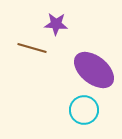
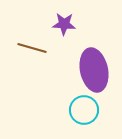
purple star: moved 8 px right
purple ellipse: rotated 39 degrees clockwise
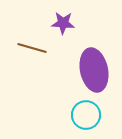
purple star: moved 1 px left, 1 px up
cyan circle: moved 2 px right, 5 px down
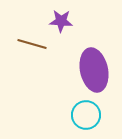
purple star: moved 2 px left, 2 px up
brown line: moved 4 px up
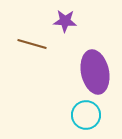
purple star: moved 4 px right
purple ellipse: moved 1 px right, 2 px down
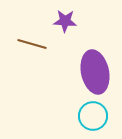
cyan circle: moved 7 px right, 1 px down
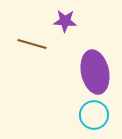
cyan circle: moved 1 px right, 1 px up
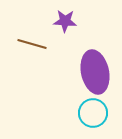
cyan circle: moved 1 px left, 2 px up
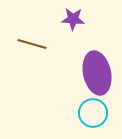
purple star: moved 8 px right, 2 px up
purple ellipse: moved 2 px right, 1 px down
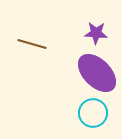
purple star: moved 23 px right, 14 px down
purple ellipse: rotated 33 degrees counterclockwise
